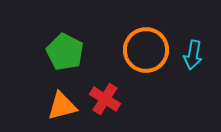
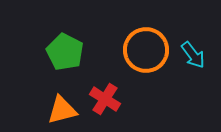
cyan arrow: rotated 48 degrees counterclockwise
orange triangle: moved 4 px down
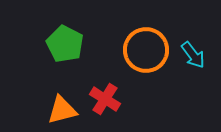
green pentagon: moved 8 px up
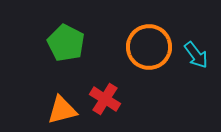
green pentagon: moved 1 px right, 1 px up
orange circle: moved 3 px right, 3 px up
cyan arrow: moved 3 px right
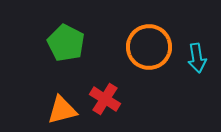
cyan arrow: moved 1 px right, 3 px down; rotated 28 degrees clockwise
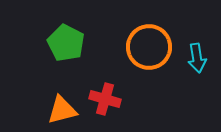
red cross: rotated 16 degrees counterclockwise
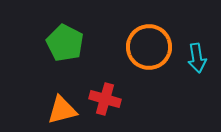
green pentagon: moved 1 px left
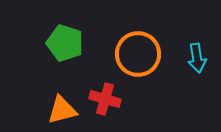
green pentagon: rotated 9 degrees counterclockwise
orange circle: moved 11 px left, 7 px down
